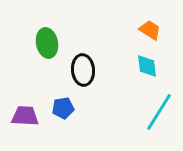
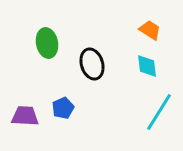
black ellipse: moved 9 px right, 6 px up; rotated 12 degrees counterclockwise
blue pentagon: rotated 15 degrees counterclockwise
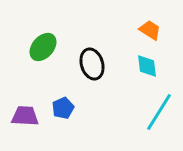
green ellipse: moved 4 px left, 4 px down; rotated 52 degrees clockwise
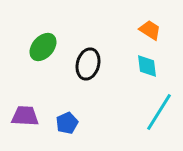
black ellipse: moved 4 px left; rotated 32 degrees clockwise
blue pentagon: moved 4 px right, 15 px down
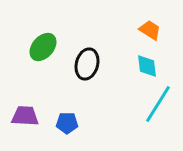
black ellipse: moved 1 px left
cyan line: moved 1 px left, 8 px up
blue pentagon: rotated 25 degrees clockwise
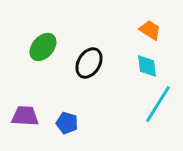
black ellipse: moved 2 px right, 1 px up; rotated 16 degrees clockwise
blue pentagon: rotated 15 degrees clockwise
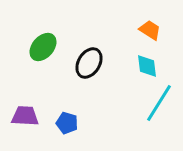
cyan line: moved 1 px right, 1 px up
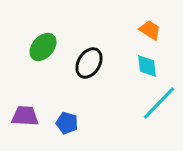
cyan line: rotated 12 degrees clockwise
